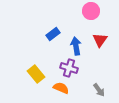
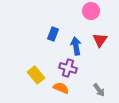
blue rectangle: rotated 32 degrees counterclockwise
purple cross: moved 1 px left
yellow rectangle: moved 1 px down
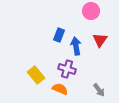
blue rectangle: moved 6 px right, 1 px down
purple cross: moved 1 px left, 1 px down
orange semicircle: moved 1 px left, 1 px down
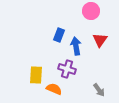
yellow rectangle: rotated 42 degrees clockwise
orange semicircle: moved 6 px left
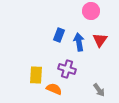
blue arrow: moved 3 px right, 4 px up
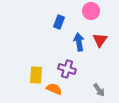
blue rectangle: moved 13 px up
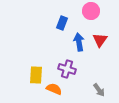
blue rectangle: moved 3 px right, 1 px down
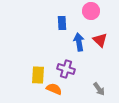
blue rectangle: rotated 24 degrees counterclockwise
red triangle: rotated 21 degrees counterclockwise
purple cross: moved 1 px left
yellow rectangle: moved 2 px right
gray arrow: moved 1 px up
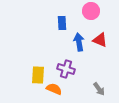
red triangle: rotated 21 degrees counterclockwise
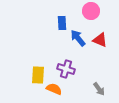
blue arrow: moved 1 px left, 4 px up; rotated 30 degrees counterclockwise
